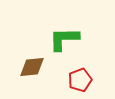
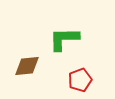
brown diamond: moved 5 px left, 1 px up
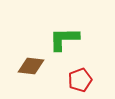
brown diamond: moved 4 px right; rotated 12 degrees clockwise
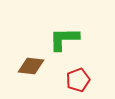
red pentagon: moved 2 px left
